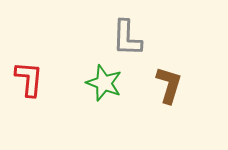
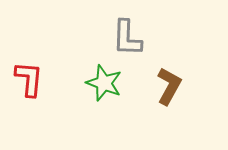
brown L-shape: moved 1 px down; rotated 12 degrees clockwise
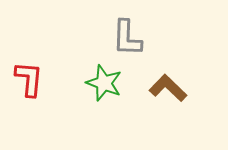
brown L-shape: moved 1 px left, 2 px down; rotated 75 degrees counterclockwise
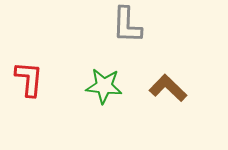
gray L-shape: moved 13 px up
green star: moved 3 px down; rotated 15 degrees counterclockwise
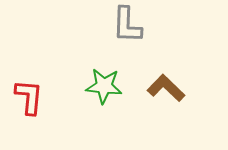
red L-shape: moved 18 px down
brown L-shape: moved 2 px left
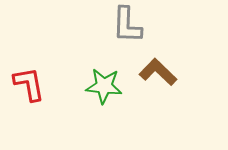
brown L-shape: moved 8 px left, 16 px up
red L-shape: moved 13 px up; rotated 15 degrees counterclockwise
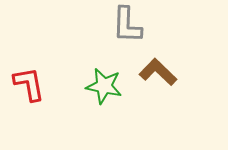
green star: rotated 6 degrees clockwise
